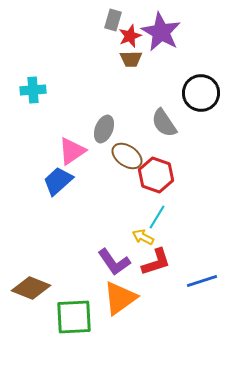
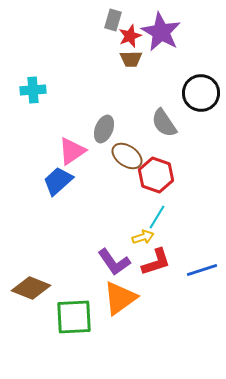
yellow arrow: rotated 135 degrees clockwise
blue line: moved 11 px up
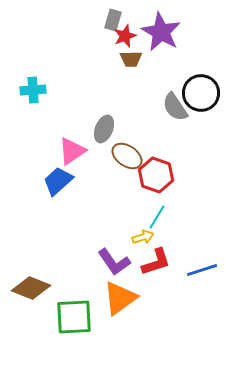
red star: moved 5 px left
gray semicircle: moved 11 px right, 16 px up
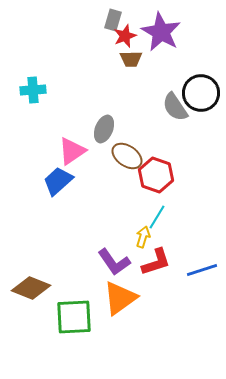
yellow arrow: rotated 55 degrees counterclockwise
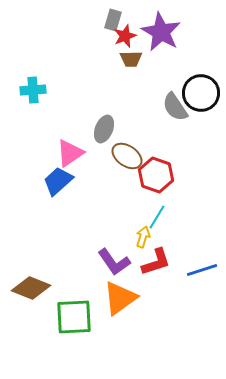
pink triangle: moved 2 px left, 2 px down
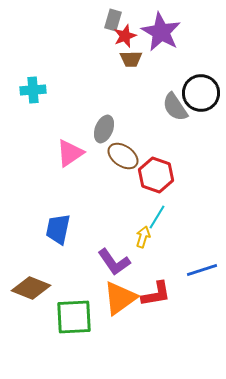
brown ellipse: moved 4 px left
blue trapezoid: moved 48 px down; rotated 36 degrees counterclockwise
red L-shape: moved 32 px down; rotated 8 degrees clockwise
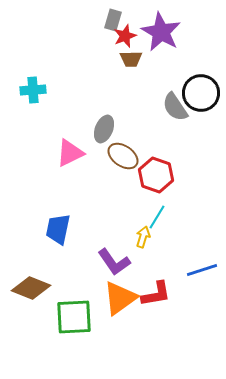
pink triangle: rotated 8 degrees clockwise
